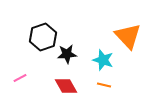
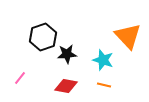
pink line: rotated 24 degrees counterclockwise
red diamond: rotated 50 degrees counterclockwise
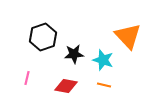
black star: moved 7 px right
pink line: moved 7 px right; rotated 24 degrees counterclockwise
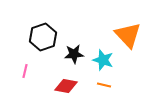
orange triangle: moved 1 px up
pink line: moved 2 px left, 7 px up
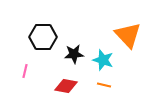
black hexagon: rotated 20 degrees clockwise
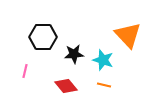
red diamond: rotated 40 degrees clockwise
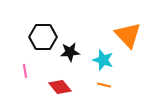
black star: moved 4 px left, 2 px up
pink line: rotated 24 degrees counterclockwise
red diamond: moved 6 px left, 1 px down
